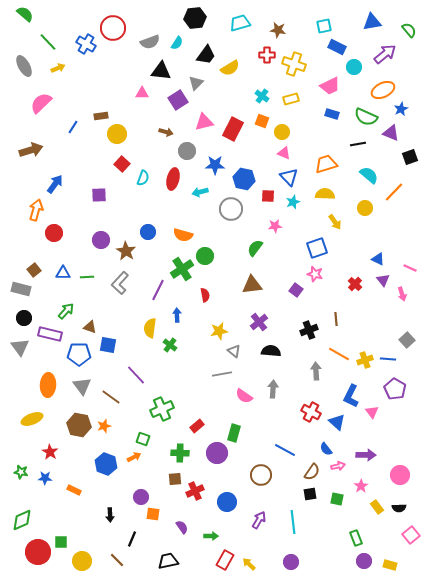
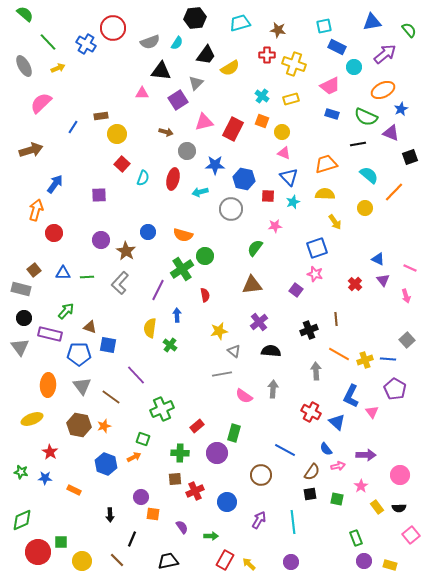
pink arrow at (402, 294): moved 4 px right, 2 px down
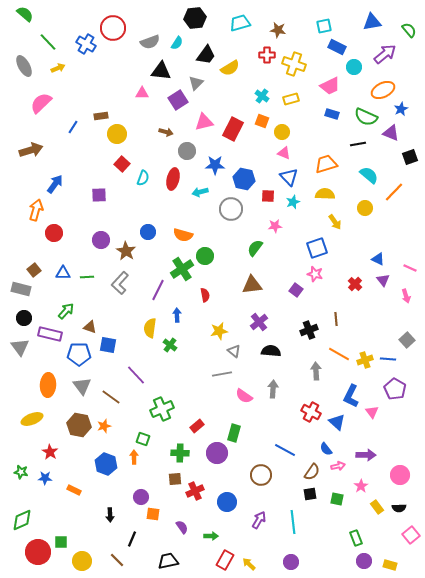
orange arrow at (134, 457): rotated 64 degrees counterclockwise
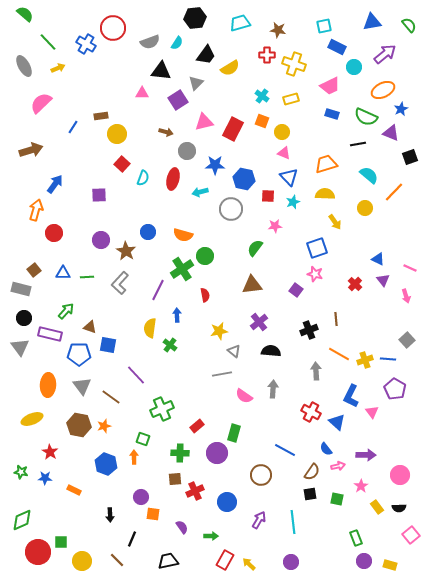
green semicircle at (409, 30): moved 5 px up
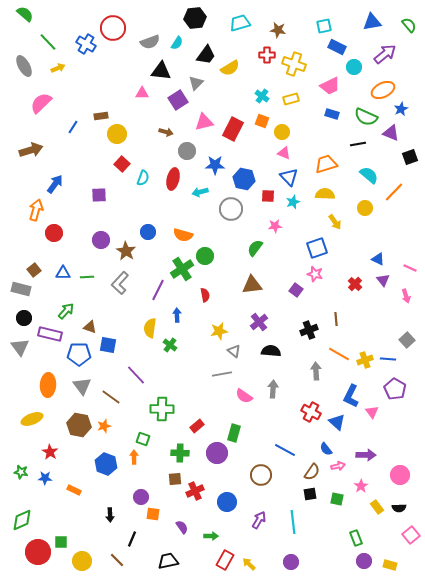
green cross at (162, 409): rotated 25 degrees clockwise
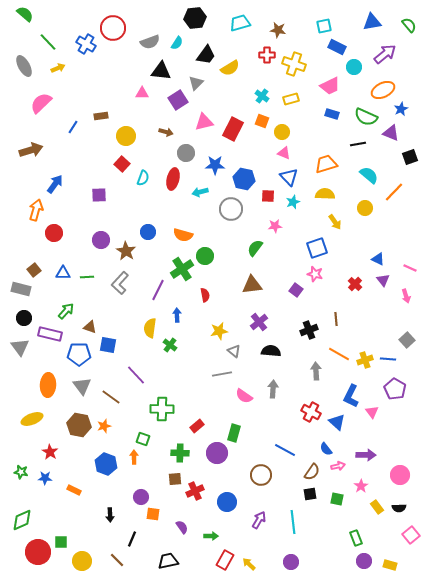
yellow circle at (117, 134): moved 9 px right, 2 px down
gray circle at (187, 151): moved 1 px left, 2 px down
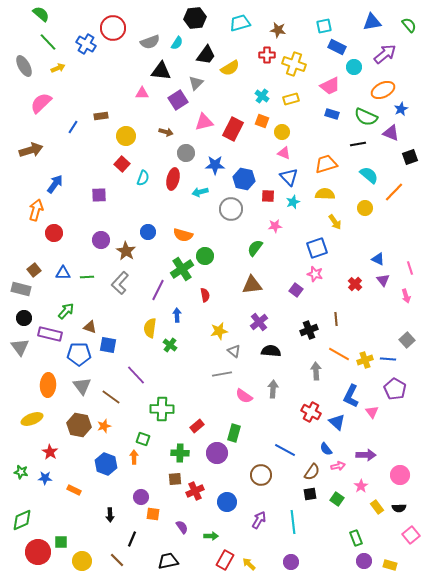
green semicircle at (25, 14): moved 16 px right
pink line at (410, 268): rotated 48 degrees clockwise
green square at (337, 499): rotated 24 degrees clockwise
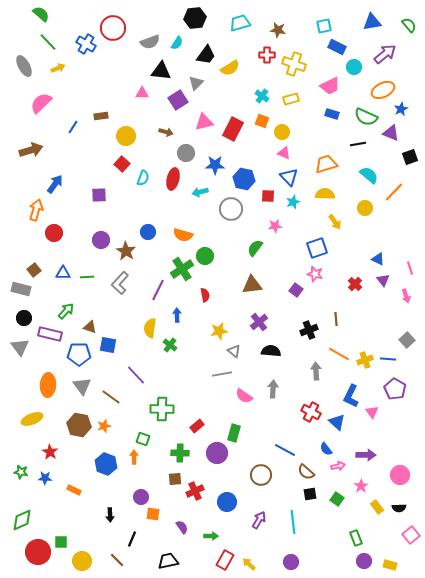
brown semicircle at (312, 472): moved 6 px left; rotated 96 degrees clockwise
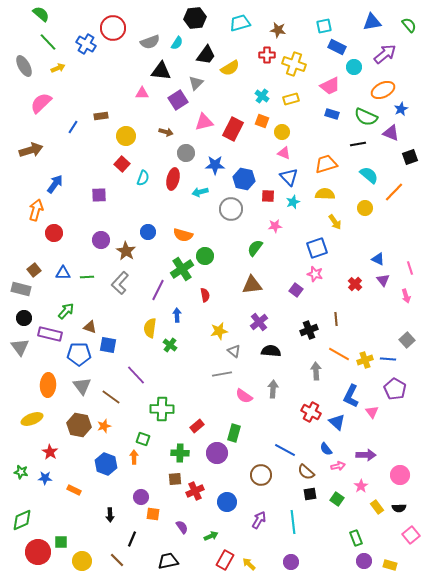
green arrow at (211, 536): rotated 24 degrees counterclockwise
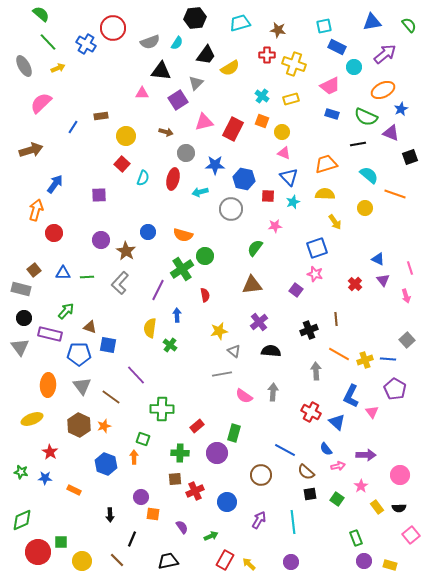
orange line at (394, 192): moved 1 px right, 2 px down; rotated 65 degrees clockwise
gray arrow at (273, 389): moved 3 px down
brown hexagon at (79, 425): rotated 15 degrees clockwise
